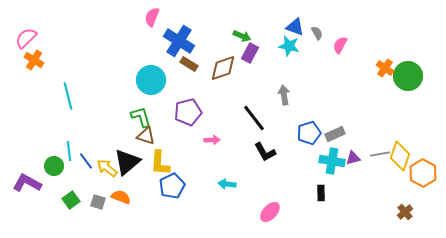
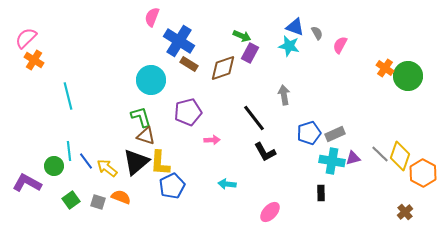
gray line at (380, 154): rotated 54 degrees clockwise
black triangle at (127, 162): moved 9 px right
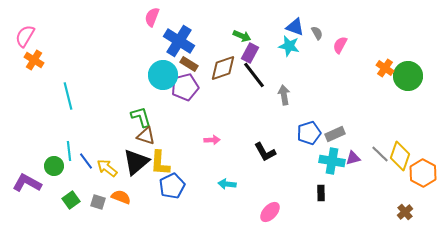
pink semicircle at (26, 38): moved 1 px left, 2 px up; rotated 15 degrees counterclockwise
cyan circle at (151, 80): moved 12 px right, 5 px up
purple pentagon at (188, 112): moved 3 px left, 25 px up
black line at (254, 118): moved 43 px up
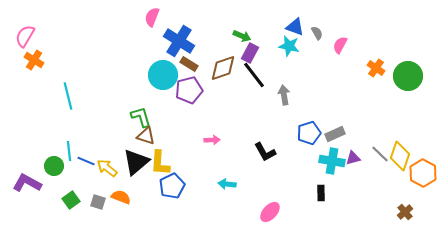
orange cross at (385, 68): moved 9 px left
purple pentagon at (185, 87): moved 4 px right, 3 px down
blue line at (86, 161): rotated 30 degrees counterclockwise
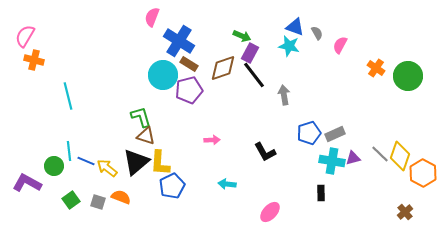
orange cross at (34, 60): rotated 18 degrees counterclockwise
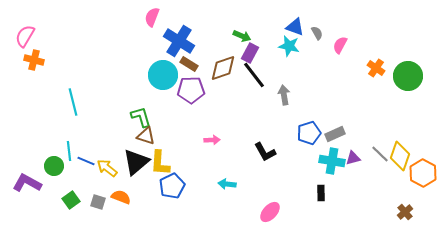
purple pentagon at (189, 90): moved 2 px right; rotated 12 degrees clockwise
cyan line at (68, 96): moved 5 px right, 6 px down
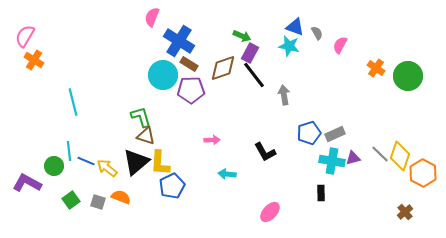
orange cross at (34, 60): rotated 18 degrees clockwise
cyan arrow at (227, 184): moved 10 px up
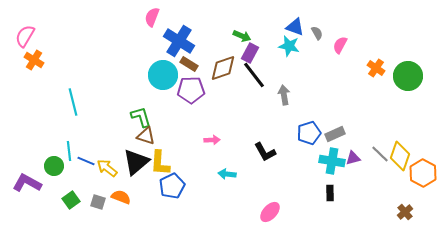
black rectangle at (321, 193): moved 9 px right
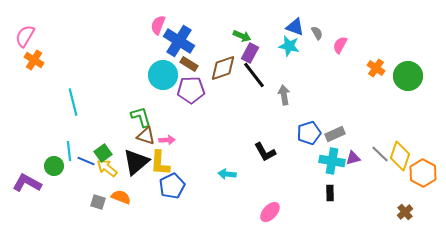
pink semicircle at (152, 17): moved 6 px right, 8 px down
pink arrow at (212, 140): moved 45 px left
green square at (71, 200): moved 32 px right, 47 px up
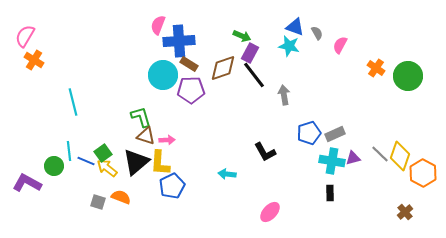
blue cross at (179, 41): rotated 36 degrees counterclockwise
